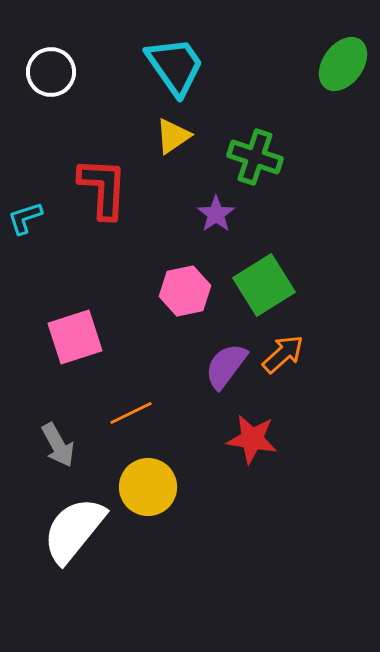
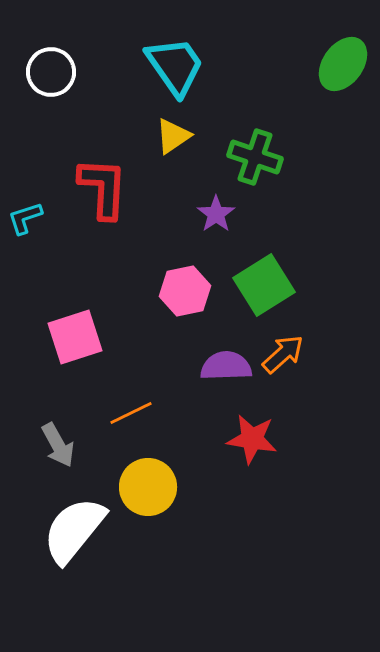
purple semicircle: rotated 51 degrees clockwise
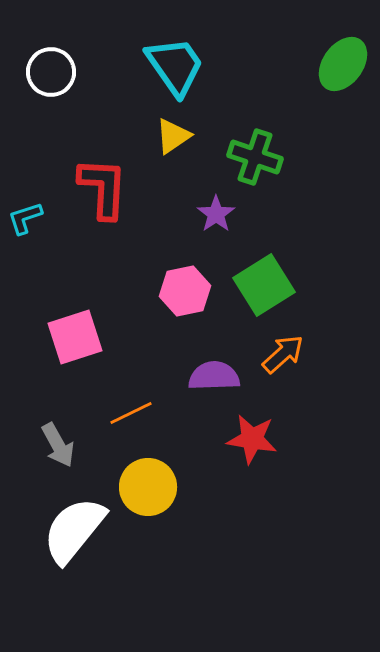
purple semicircle: moved 12 px left, 10 px down
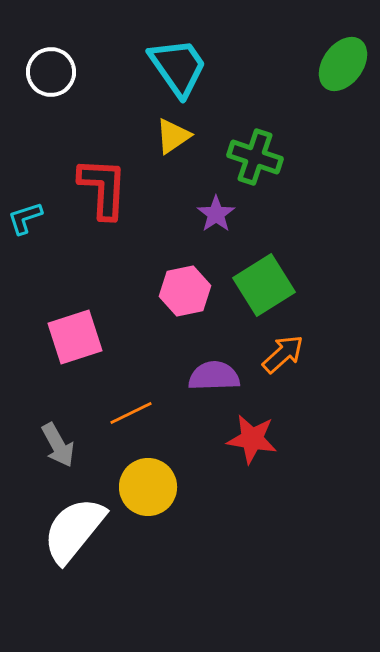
cyan trapezoid: moved 3 px right, 1 px down
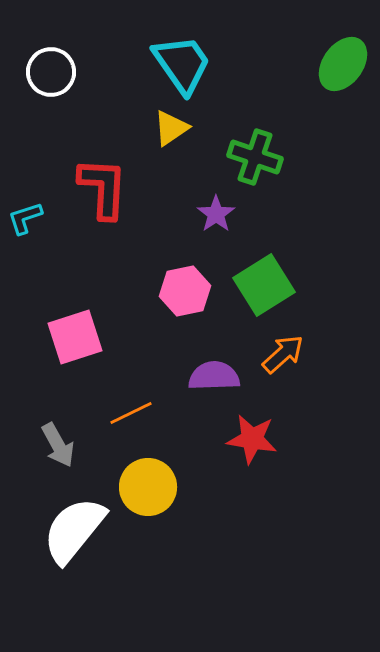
cyan trapezoid: moved 4 px right, 3 px up
yellow triangle: moved 2 px left, 8 px up
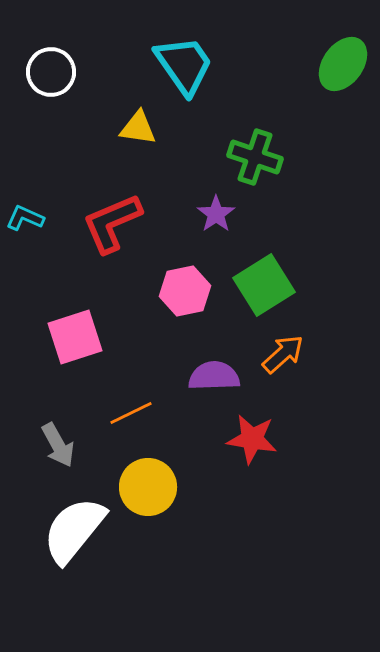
cyan trapezoid: moved 2 px right, 1 px down
yellow triangle: moved 33 px left; rotated 42 degrees clockwise
red L-shape: moved 9 px right, 35 px down; rotated 116 degrees counterclockwise
cyan L-shape: rotated 42 degrees clockwise
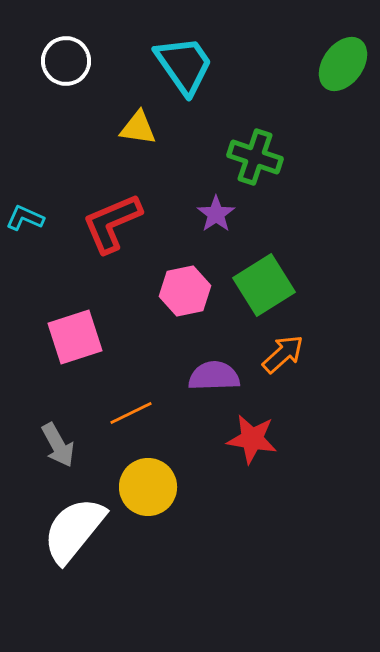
white circle: moved 15 px right, 11 px up
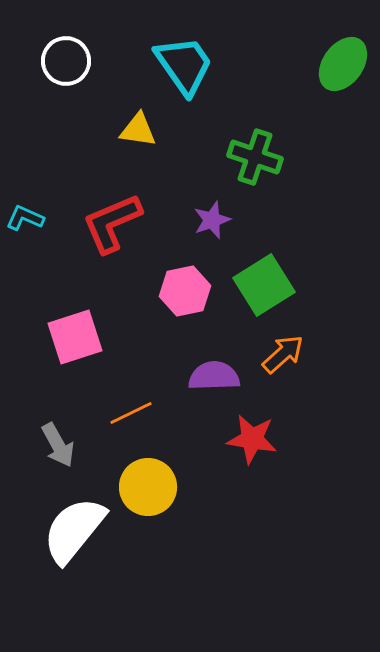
yellow triangle: moved 2 px down
purple star: moved 4 px left, 6 px down; rotated 15 degrees clockwise
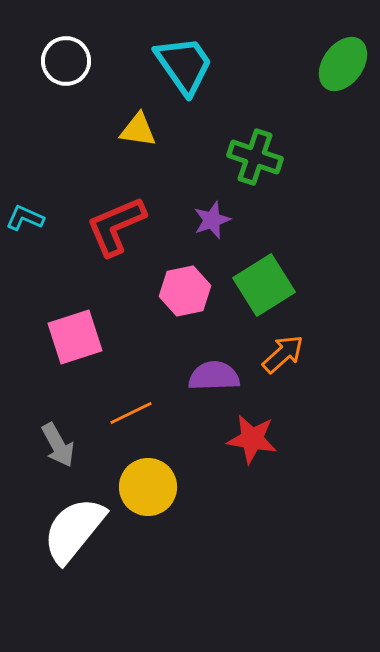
red L-shape: moved 4 px right, 3 px down
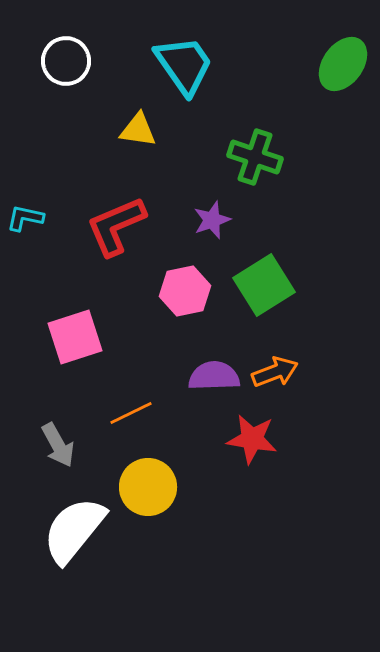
cyan L-shape: rotated 12 degrees counterclockwise
orange arrow: moved 8 px left, 18 px down; rotated 21 degrees clockwise
